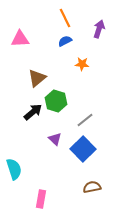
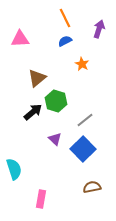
orange star: rotated 24 degrees clockwise
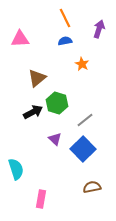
blue semicircle: rotated 16 degrees clockwise
green hexagon: moved 1 px right, 2 px down
black arrow: rotated 12 degrees clockwise
cyan semicircle: moved 2 px right
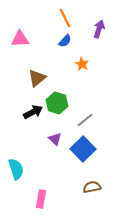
blue semicircle: rotated 144 degrees clockwise
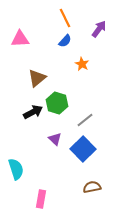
purple arrow: rotated 18 degrees clockwise
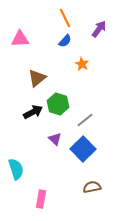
green hexagon: moved 1 px right, 1 px down
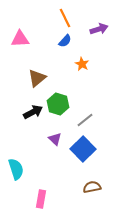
purple arrow: rotated 36 degrees clockwise
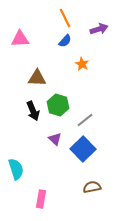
brown triangle: rotated 42 degrees clockwise
green hexagon: moved 1 px down
black arrow: moved 1 px up; rotated 96 degrees clockwise
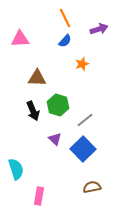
orange star: rotated 24 degrees clockwise
pink rectangle: moved 2 px left, 3 px up
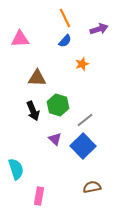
blue square: moved 3 px up
